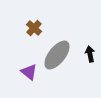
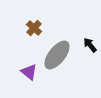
black arrow: moved 9 px up; rotated 28 degrees counterclockwise
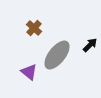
black arrow: rotated 84 degrees clockwise
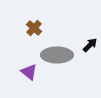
gray ellipse: rotated 52 degrees clockwise
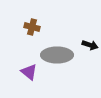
brown cross: moved 2 px left, 1 px up; rotated 28 degrees counterclockwise
black arrow: rotated 63 degrees clockwise
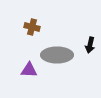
black arrow: rotated 84 degrees clockwise
purple triangle: moved 2 px up; rotated 36 degrees counterclockwise
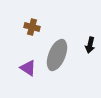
gray ellipse: rotated 68 degrees counterclockwise
purple triangle: moved 1 px left, 2 px up; rotated 30 degrees clockwise
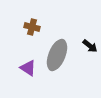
black arrow: moved 1 px down; rotated 63 degrees counterclockwise
